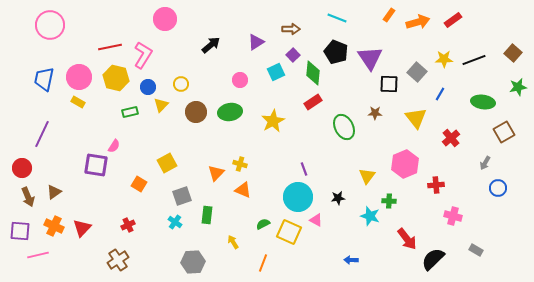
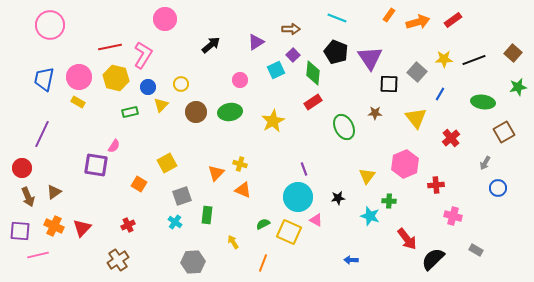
cyan square at (276, 72): moved 2 px up
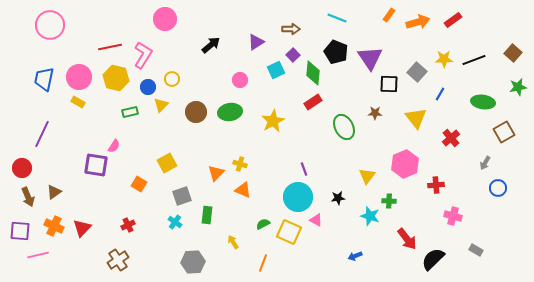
yellow circle at (181, 84): moved 9 px left, 5 px up
blue arrow at (351, 260): moved 4 px right, 4 px up; rotated 24 degrees counterclockwise
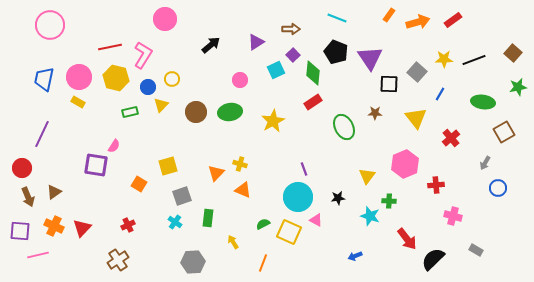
yellow square at (167, 163): moved 1 px right, 3 px down; rotated 12 degrees clockwise
green rectangle at (207, 215): moved 1 px right, 3 px down
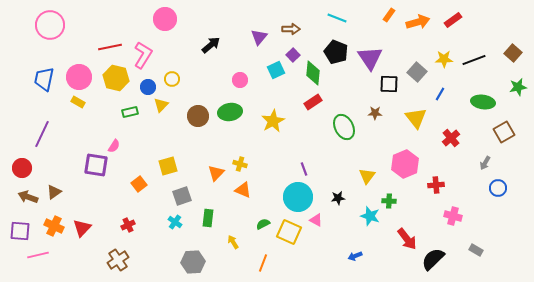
purple triangle at (256, 42): moved 3 px right, 5 px up; rotated 18 degrees counterclockwise
brown circle at (196, 112): moved 2 px right, 4 px down
orange square at (139, 184): rotated 21 degrees clockwise
brown arrow at (28, 197): rotated 132 degrees clockwise
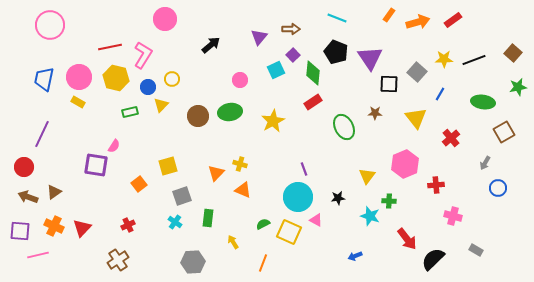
red circle at (22, 168): moved 2 px right, 1 px up
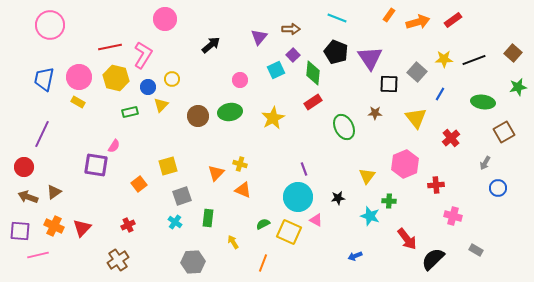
yellow star at (273, 121): moved 3 px up
